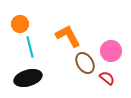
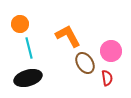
cyan line: moved 1 px left, 1 px down
red semicircle: rotated 42 degrees clockwise
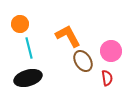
brown ellipse: moved 2 px left, 2 px up
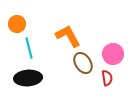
orange circle: moved 3 px left
pink circle: moved 2 px right, 3 px down
brown ellipse: moved 2 px down
black ellipse: rotated 12 degrees clockwise
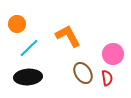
cyan line: rotated 60 degrees clockwise
brown ellipse: moved 10 px down
black ellipse: moved 1 px up
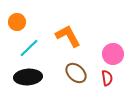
orange circle: moved 2 px up
brown ellipse: moved 7 px left; rotated 15 degrees counterclockwise
